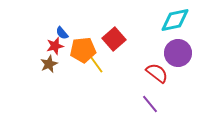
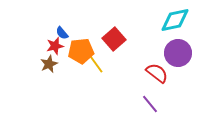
orange pentagon: moved 2 px left, 1 px down
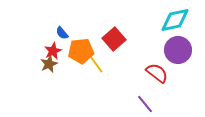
red star: moved 2 px left, 5 px down; rotated 12 degrees counterclockwise
purple circle: moved 3 px up
purple line: moved 5 px left
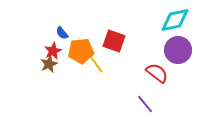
red square: moved 2 px down; rotated 30 degrees counterclockwise
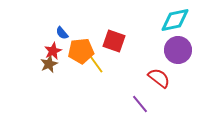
red semicircle: moved 2 px right, 5 px down
purple line: moved 5 px left
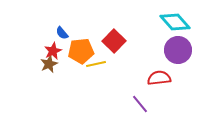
cyan diamond: moved 2 px down; rotated 60 degrees clockwise
red square: rotated 25 degrees clockwise
yellow line: rotated 66 degrees counterclockwise
red semicircle: rotated 45 degrees counterclockwise
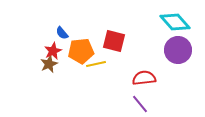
red square: rotated 30 degrees counterclockwise
red semicircle: moved 15 px left
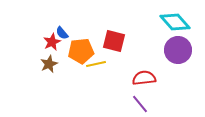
red star: moved 1 px left, 9 px up
